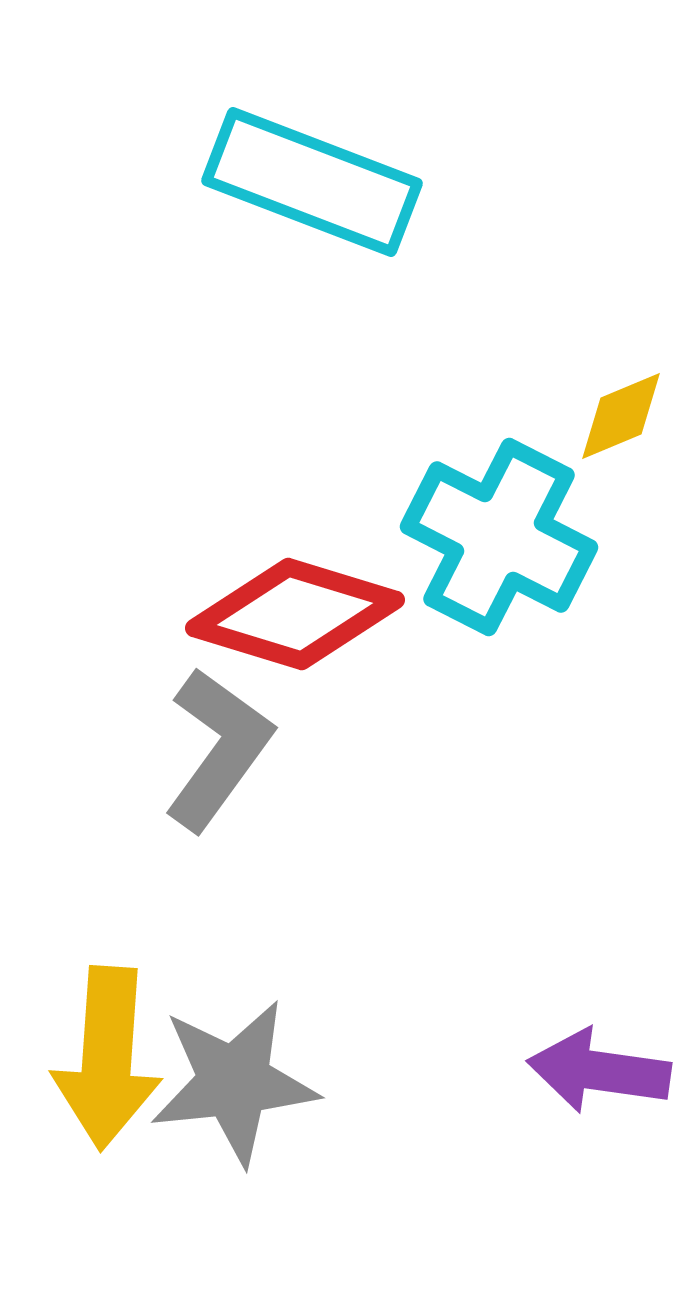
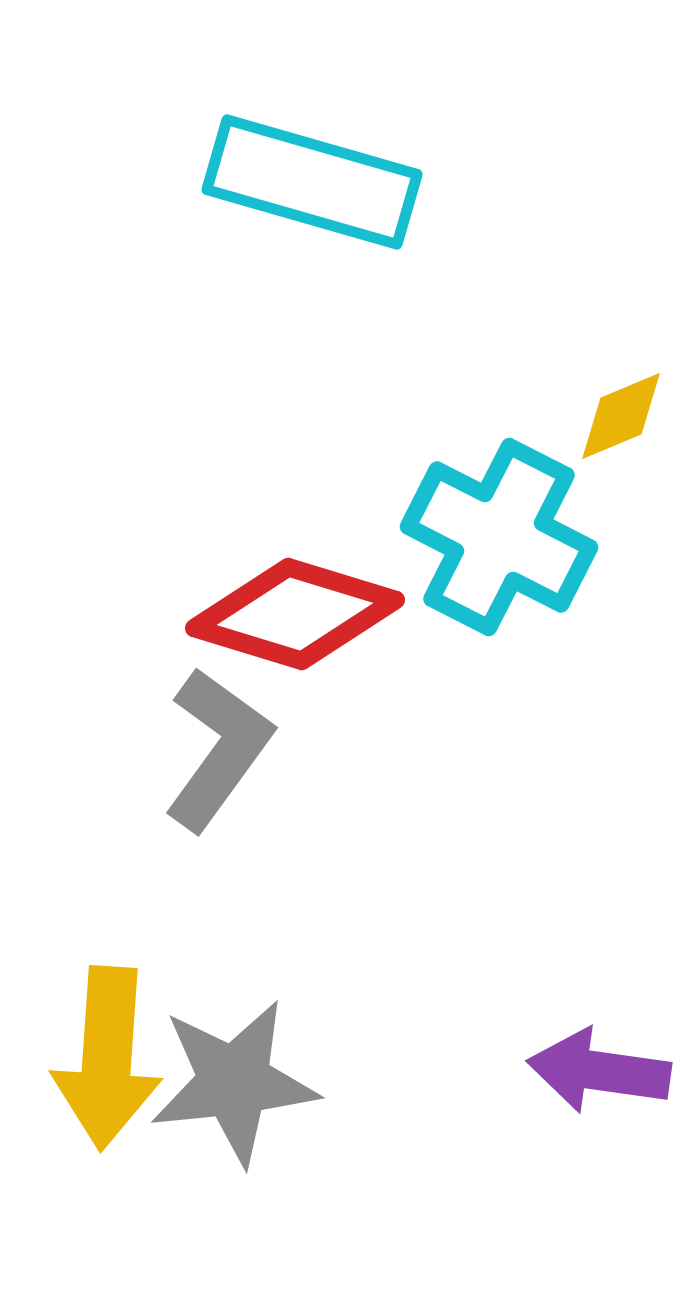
cyan rectangle: rotated 5 degrees counterclockwise
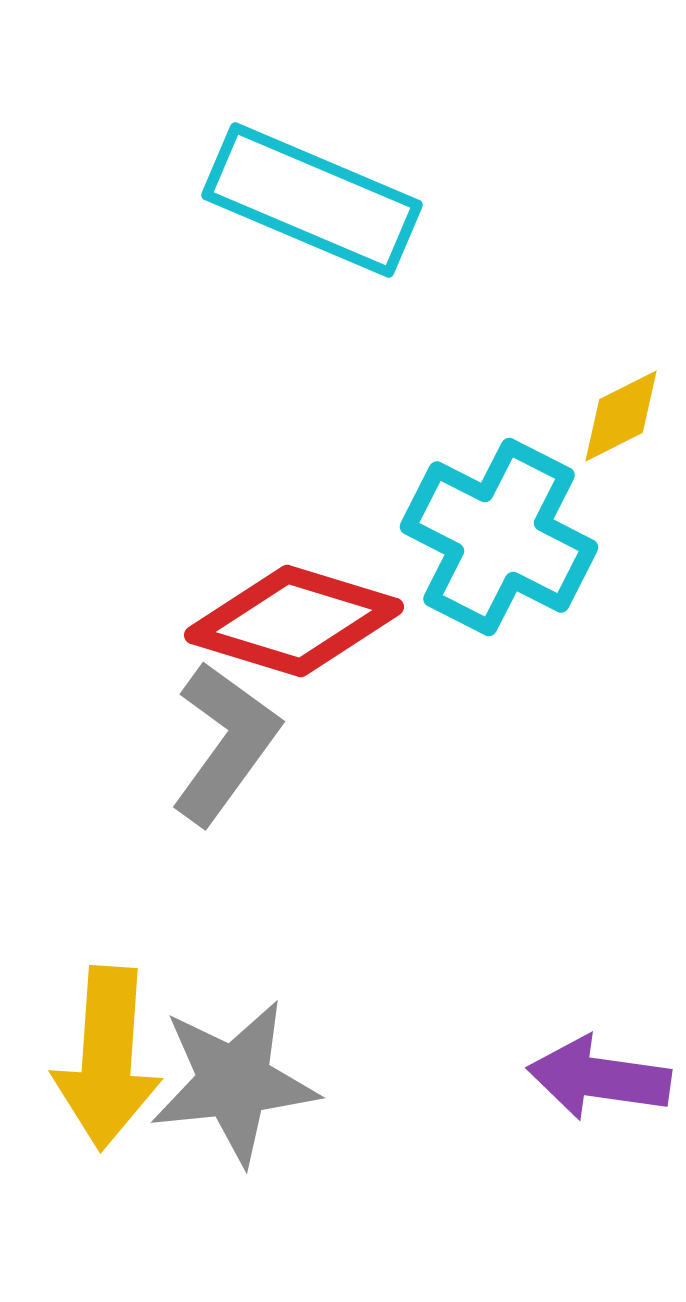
cyan rectangle: moved 18 px down; rotated 7 degrees clockwise
yellow diamond: rotated 4 degrees counterclockwise
red diamond: moved 1 px left, 7 px down
gray L-shape: moved 7 px right, 6 px up
purple arrow: moved 7 px down
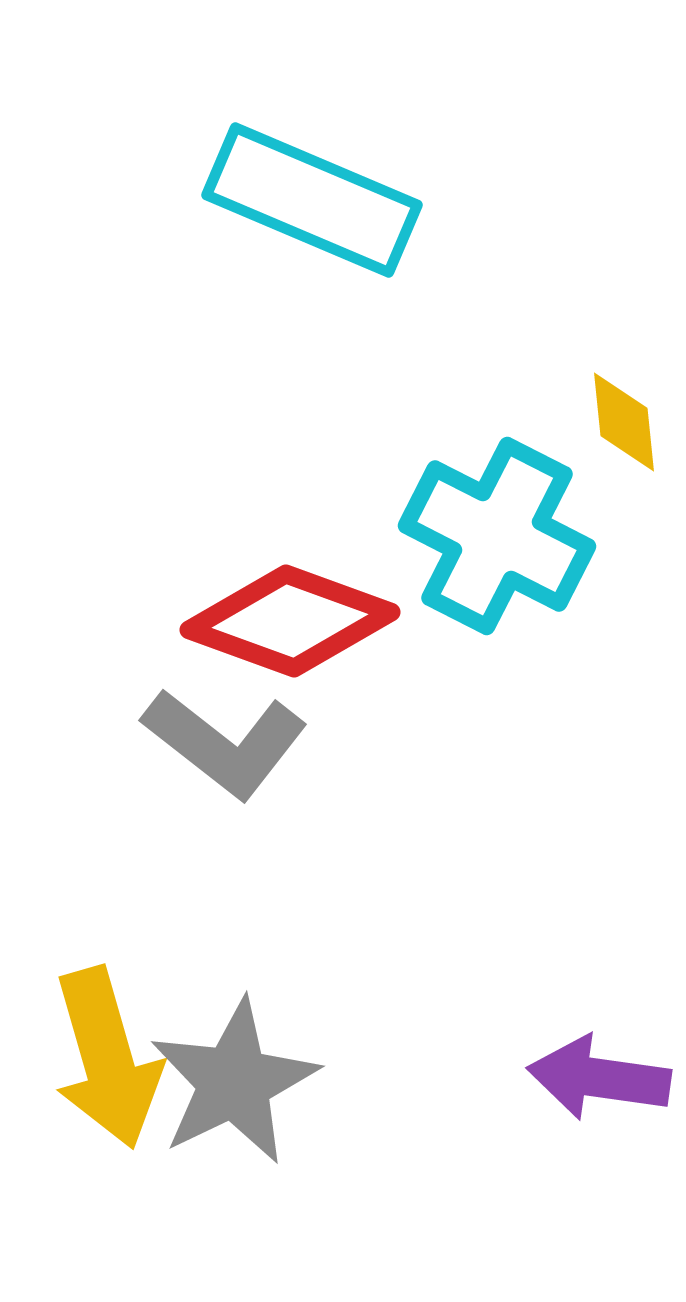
yellow diamond: moved 3 px right, 6 px down; rotated 69 degrees counterclockwise
cyan cross: moved 2 px left, 1 px up
red diamond: moved 4 px left; rotated 3 degrees clockwise
gray L-shape: rotated 92 degrees clockwise
yellow arrow: rotated 20 degrees counterclockwise
gray star: rotated 20 degrees counterclockwise
